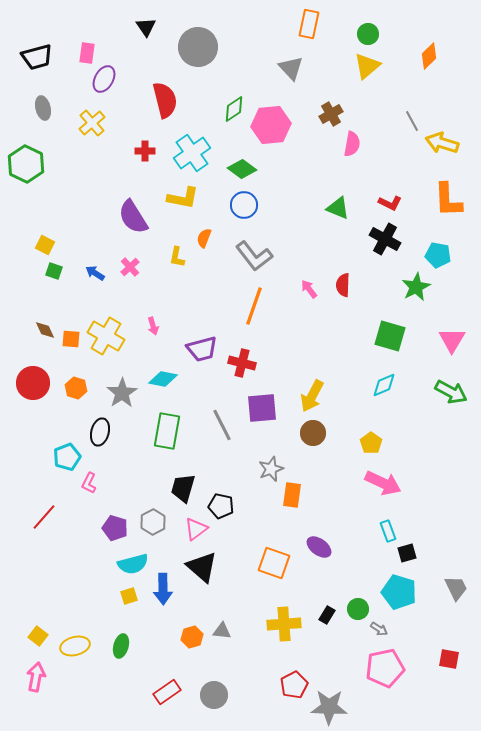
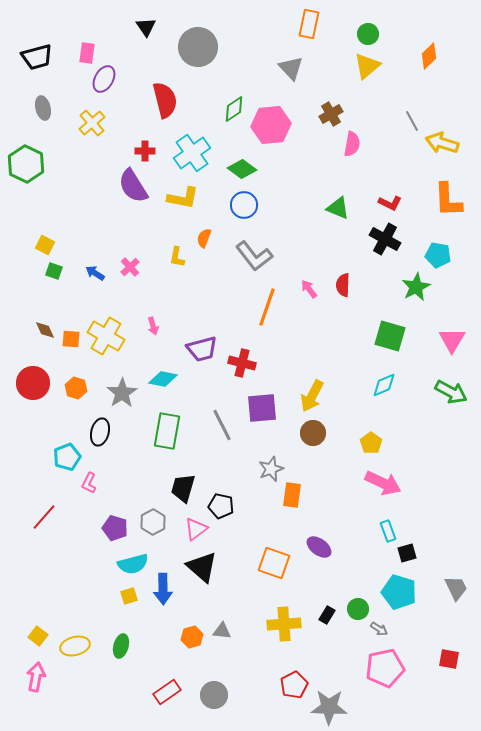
purple semicircle at (133, 217): moved 31 px up
orange line at (254, 306): moved 13 px right, 1 px down
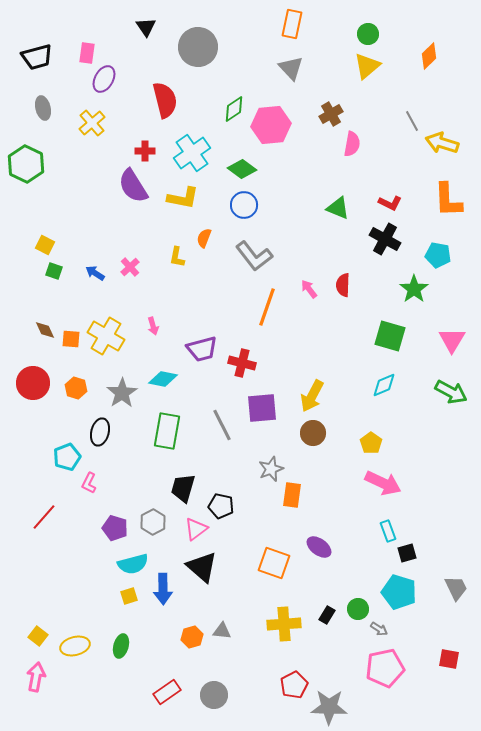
orange rectangle at (309, 24): moved 17 px left
green star at (416, 287): moved 2 px left, 2 px down; rotated 8 degrees counterclockwise
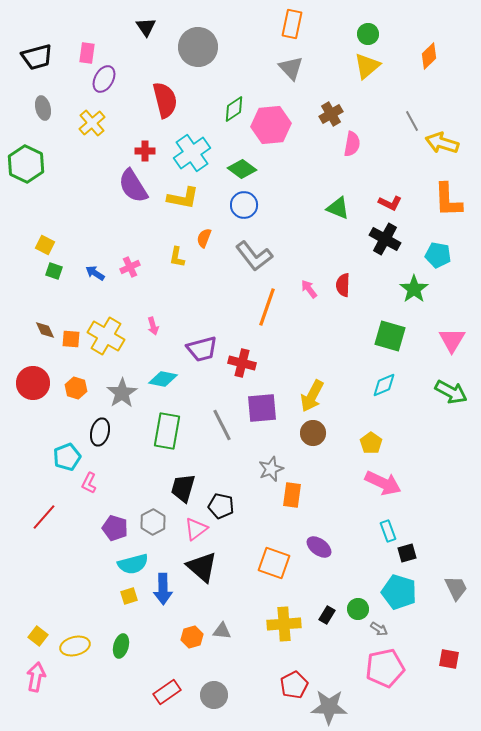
pink cross at (130, 267): rotated 18 degrees clockwise
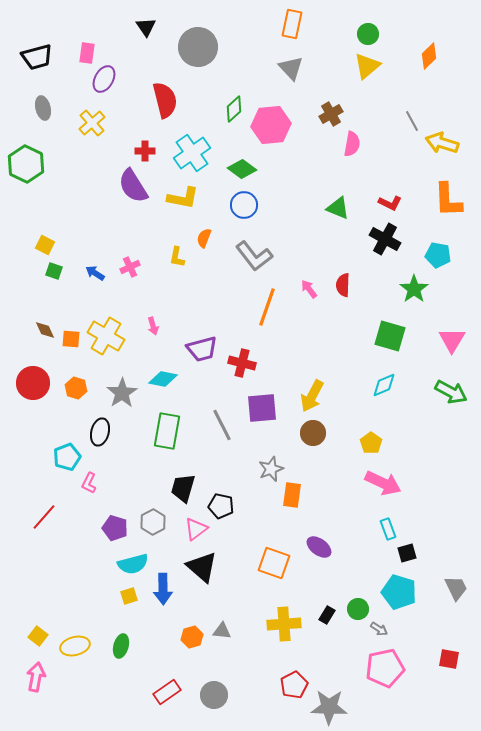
green diamond at (234, 109): rotated 8 degrees counterclockwise
cyan rectangle at (388, 531): moved 2 px up
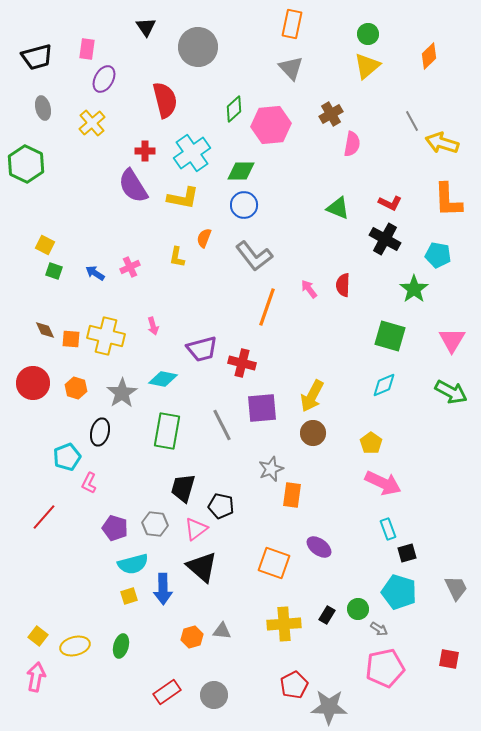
pink rectangle at (87, 53): moved 4 px up
green diamond at (242, 169): moved 1 px left, 2 px down; rotated 36 degrees counterclockwise
yellow cross at (106, 336): rotated 18 degrees counterclockwise
gray hexagon at (153, 522): moved 2 px right, 2 px down; rotated 25 degrees counterclockwise
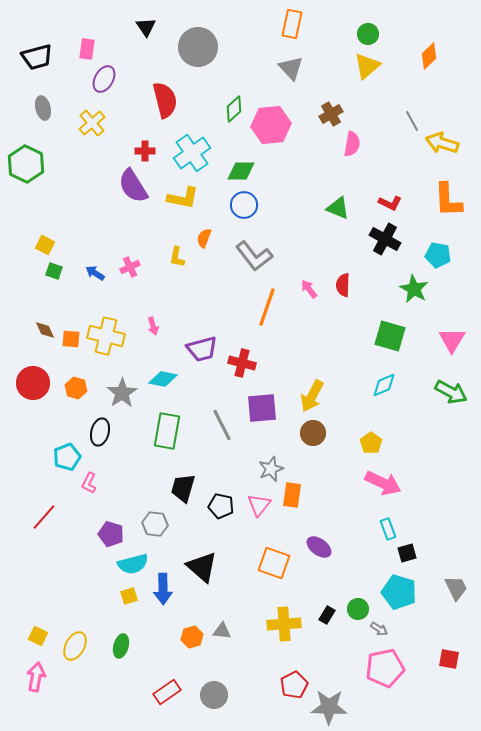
green star at (414, 289): rotated 8 degrees counterclockwise
purple pentagon at (115, 528): moved 4 px left, 6 px down
pink triangle at (196, 529): moved 63 px right, 24 px up; rotated 15 degrees counterclockwise
yellow square at (38, 636): rotated 12 degrees counterclockwise
yellow ellipse at (75, 646): rotated 48 degrees counterclockwise
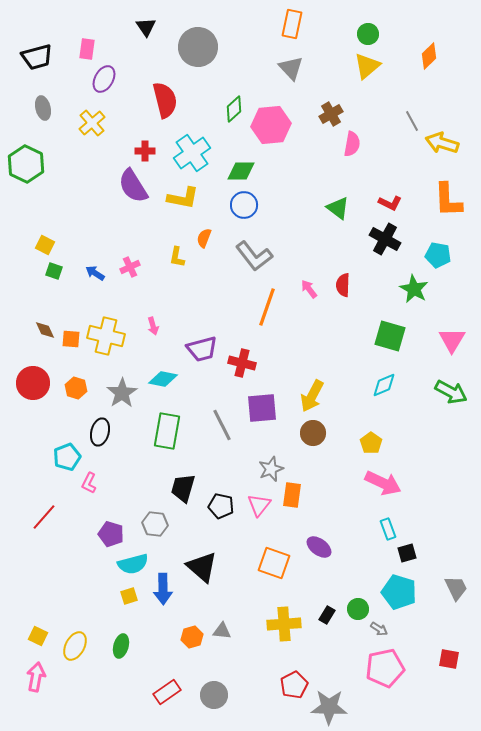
green triangle at (338, 208): rotated 15 degrees clockwise
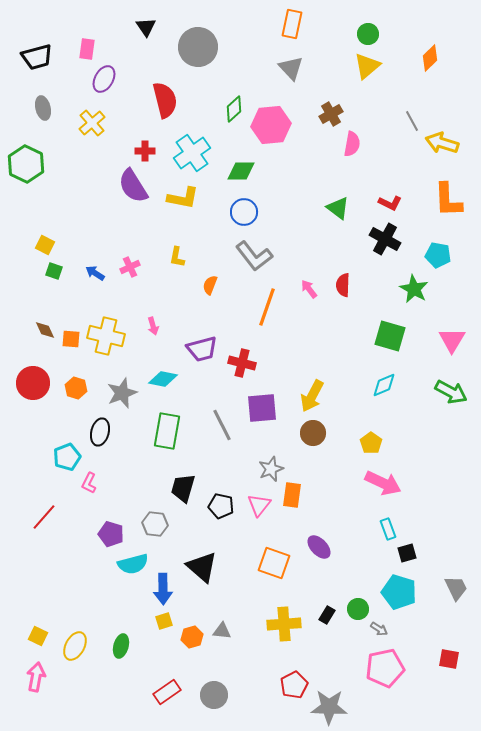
orange diamond at (429, 56): moved 1 px right, 2 px down
blue circle at (244, 205): moved 7 px down
orange semicircle at (204, 238): moved 6 px right, 47 px down
gray star at (122, 393): rotated 12 degrees clockwise
purple ellipse at (319, 547): rotated 10 degrees clockwise
yellow square at (129, 596): moved 35 px right, 25 px down
